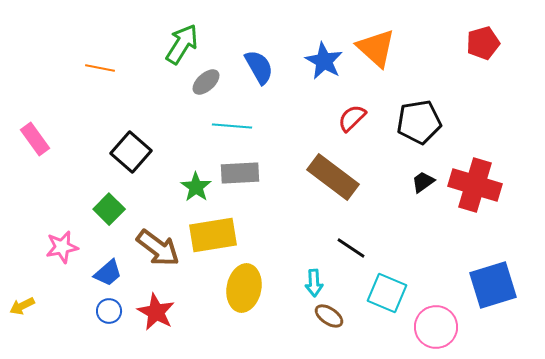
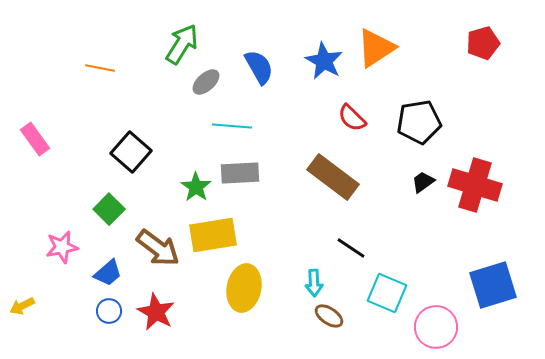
orange triangle: rotated 45 degrees clockwise
red semicircle: rotated 92 degrees counterclockwise
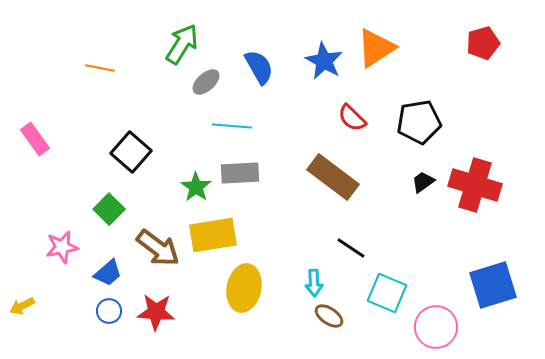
red star: rotated 24 degrees counterclockwise
